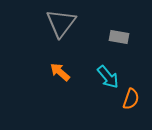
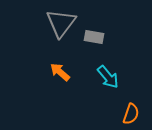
gray rectangle: moved 25 px left
orange semicircle: moved 15 px down
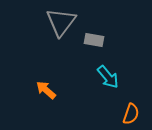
gray triangle: moved 1 px up
gray rectangle: moved 3 px down
orange arrow: moved 14 px left, 18 px down
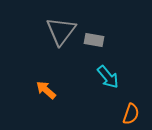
gray triangle: moved 9 px down
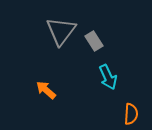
gray rectangle: moved 1 px down; rotated 48 degrees clockwise
cyan arrow: rotated 15 degrees clockwise
orange semicircle: rotated 15 degrees counterclockwise
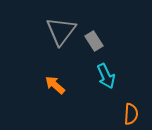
cyan arrow: moved 2 px left, 1 px up
orange arrow: moved 9 px right, 5 px up
